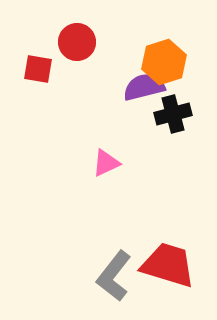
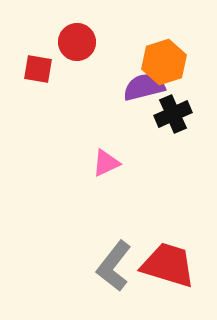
black cross: rotated 9 degrees counterclockwise
gray L-shape: moved 10 px up
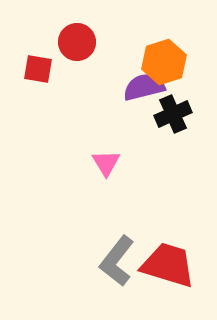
pink triangle: rotated 36 degrees counterclockwise
gray L-shape: moved 3 px right, 5 px up
